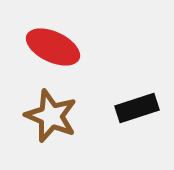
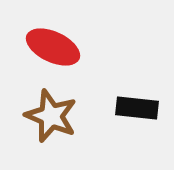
black rectangle: rotated 24 degrees clockwise
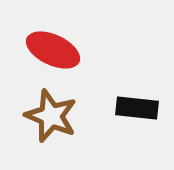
red ellipse: moved 3 px down
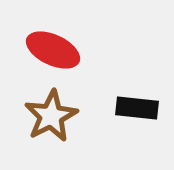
brown star: rotated 22 degrees clockwise
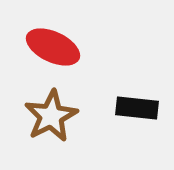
red ellipse: moved 3 px up
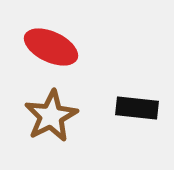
red ellipse: moved 2 px left
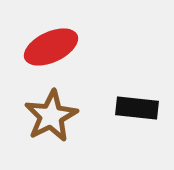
red ellipse: rotated 50 degrees counterclockwise
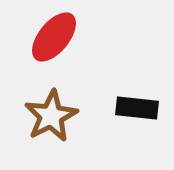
red ellipse: moved 3 px right, 10 px up; rotated 26 degrees counterclockwise
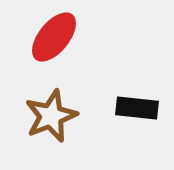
brown star: rotated 6 degrees clockwise
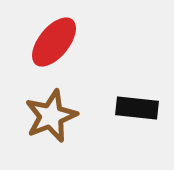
red ellipse: moved 5 px down
